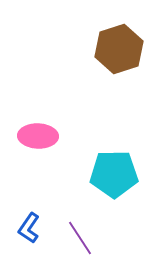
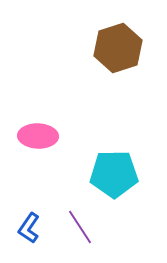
brown hexagon: moved 1 px left, 1 px up
purple line: moved 11 px up
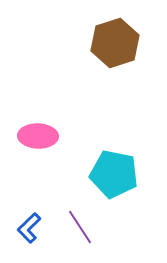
brown hexagon: moved 3 px left, 5 px up
cyan pentagon: rotated 12 degrees clockwise
blue L-shape: rotated 12 degrees clockwise
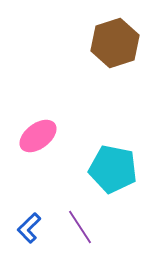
pink ellipse: rotated 39 degrees counterclockwise
cyan pentagon: moved 1 px left, 5 px up
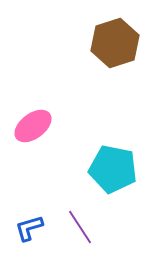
pink ellipse: moved 5 px left, 10 px up
blue L-shape: rotated 28 degrees clockwise
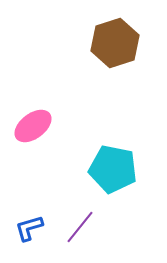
purple line: rotated 72 degrees clockwise
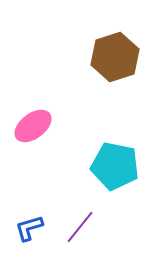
brown hexagon: moved 14 px down
cyan pentagon: moved 2 px right, 3 px up
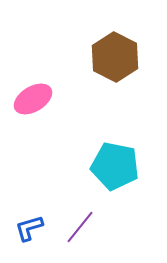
brown hexagon: rotated 15 degrees counterclockwise
pink ellipse: moved 27 px up; rotated 6 degrees clockwise
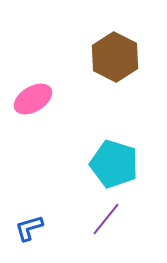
cyan pentagon: moved 1 px left, 2 px up; rotated 6 degrees clockwise
purple line: moved 26 px right, 8 px up
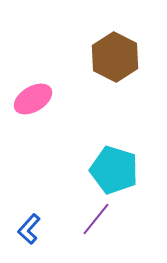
cyan pentagon: moved 6 px down
purple line: moved 10 px left
blue L-shape: moved 1 px down; rotated 32 degrees counterclockwise
